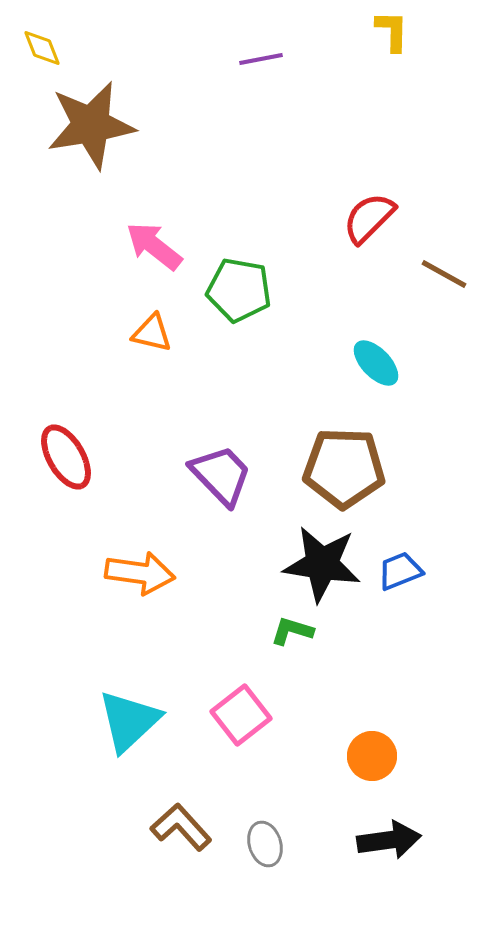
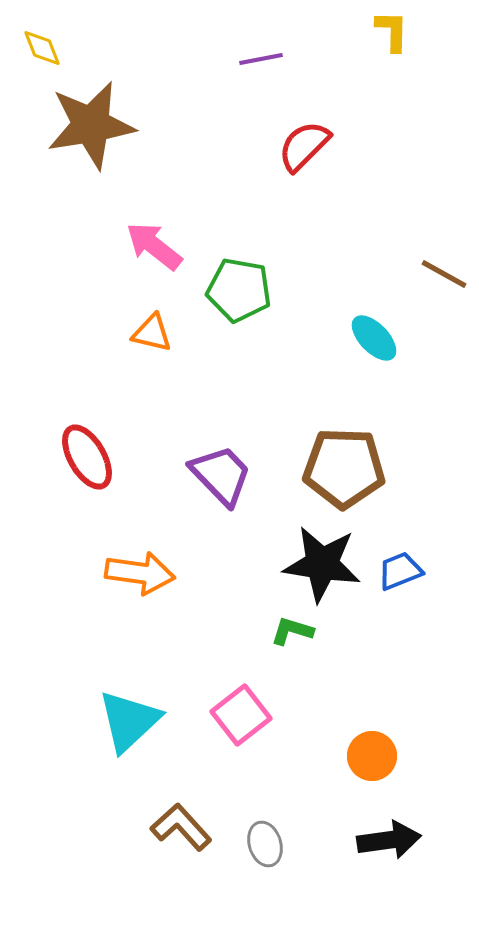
red semicircle: moved 65 px left, 72 px up
cyan ellipse: moved 2 px left, 25 px up
red ellipse: moved 21 px right
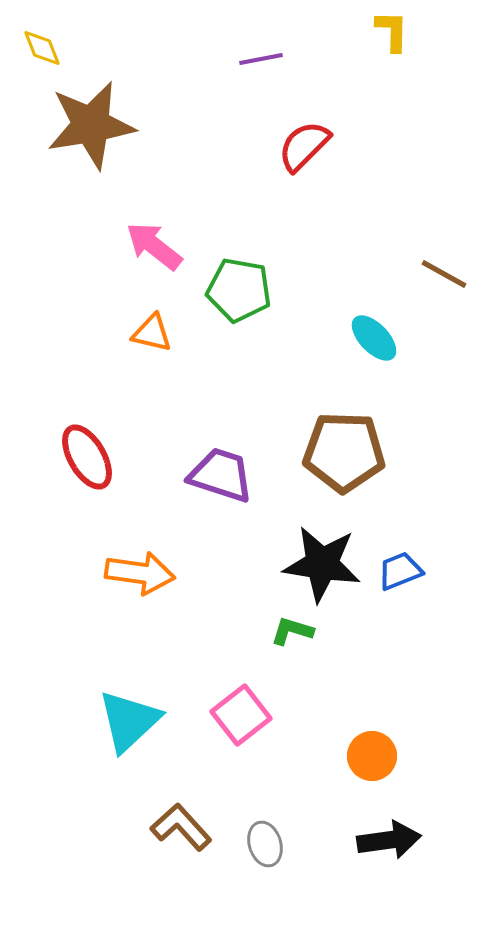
brown pentagon: moved 16 px up
purple trapezoid: rotated 28 degrees counterclockwise
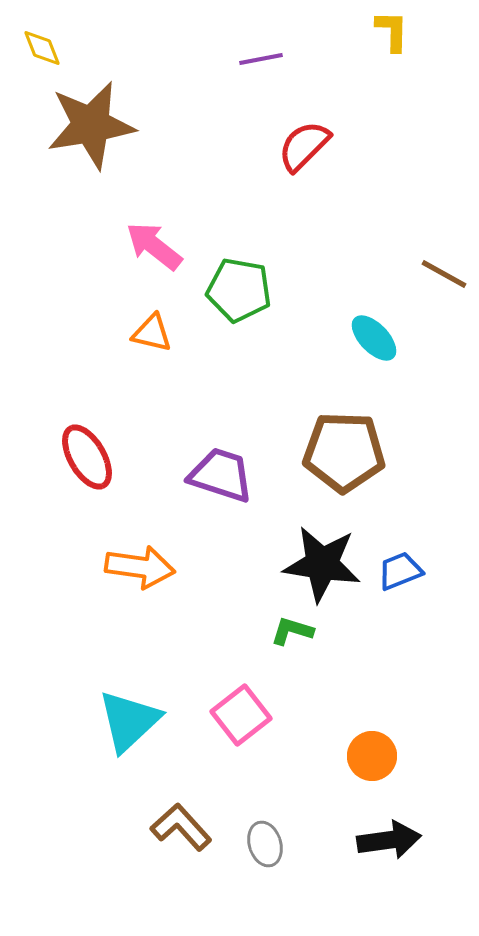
orange arrow: moved 6 px up
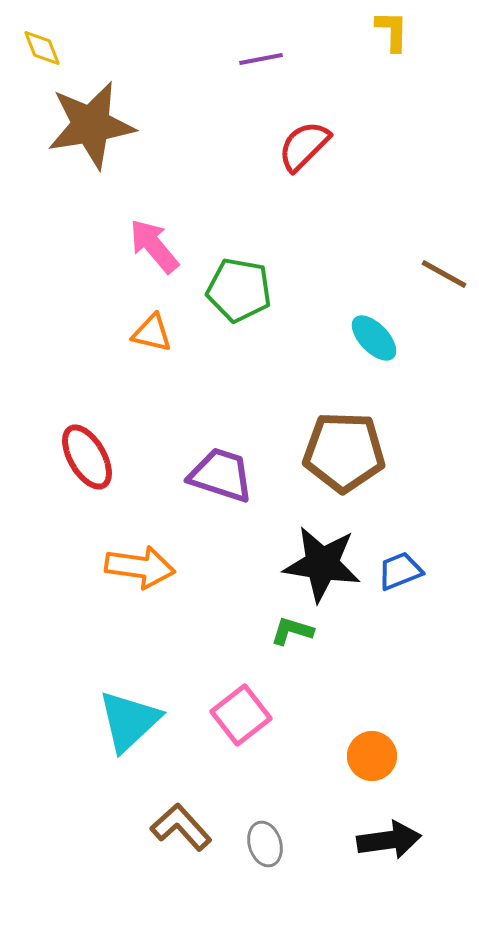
pink arrow: rotated 12 degrees clockwise
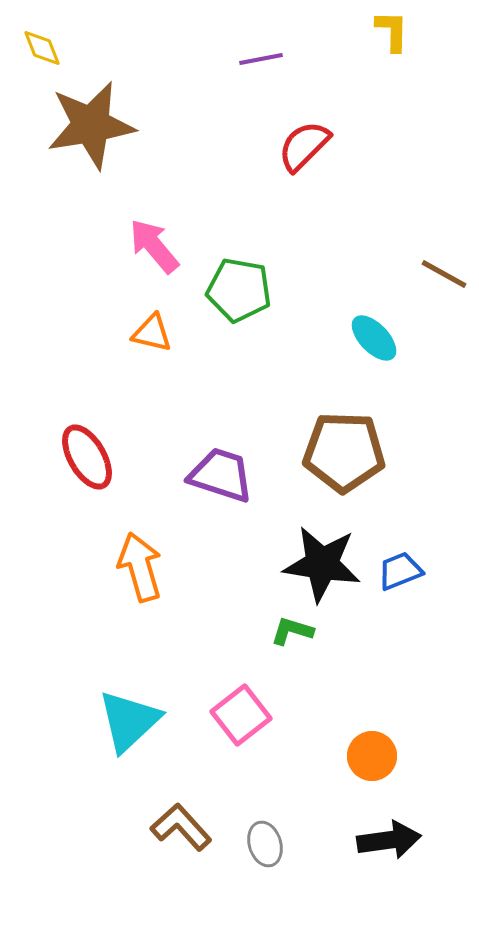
orange arrow: rotated 114 degrees counterclockwise
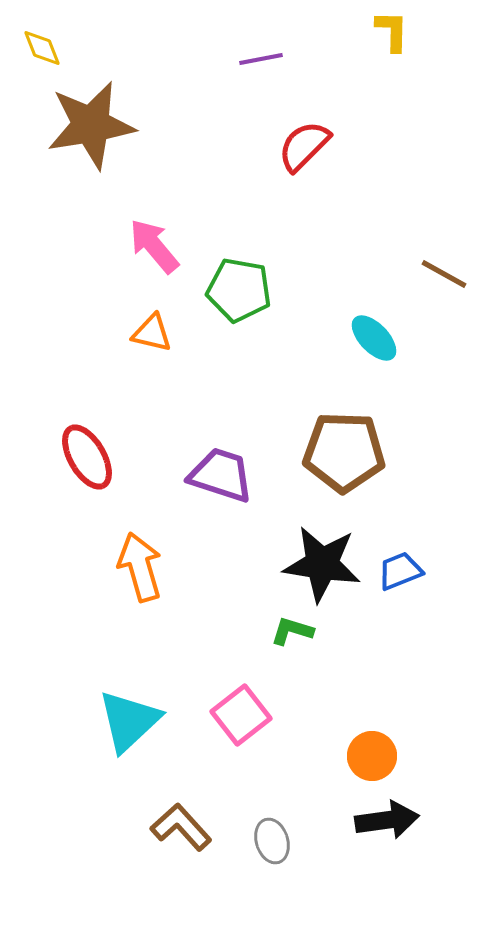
black arrow: moved 2 px left, 20 px up
gray ellipse: moved 7 px right, 3 px up
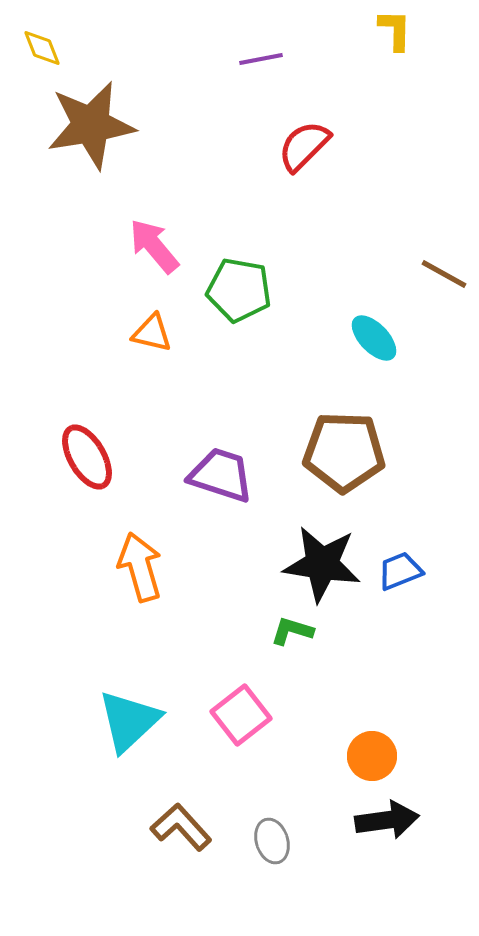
yellow L-shape: moved 3 px right, 1 px up
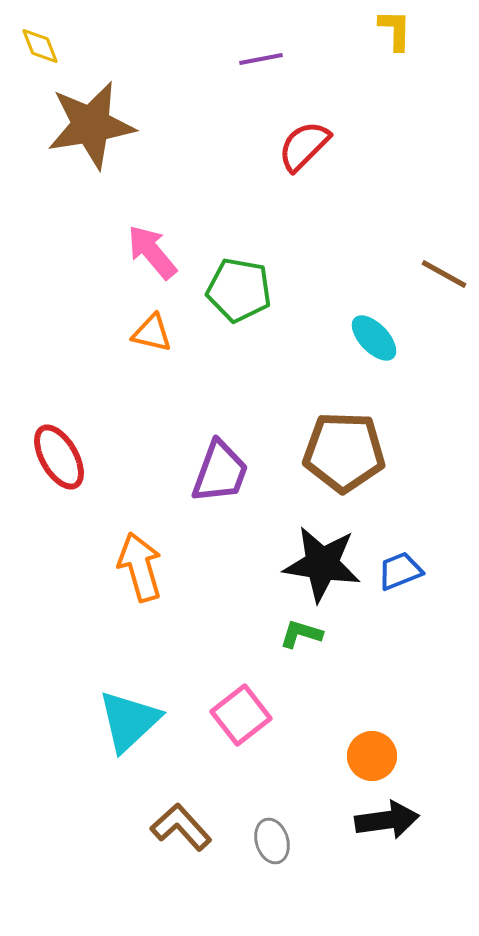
yellow diamond: moved 2 px left, 2 px up
pink arrow: moved 2 px left, 6 px down
red ellipse: moved 28 px left
purple trapezoid: moved 1 px left, 3 px up; rotated 92 degrees clockwise
green L-shape: moved 9 px right, 3 px down
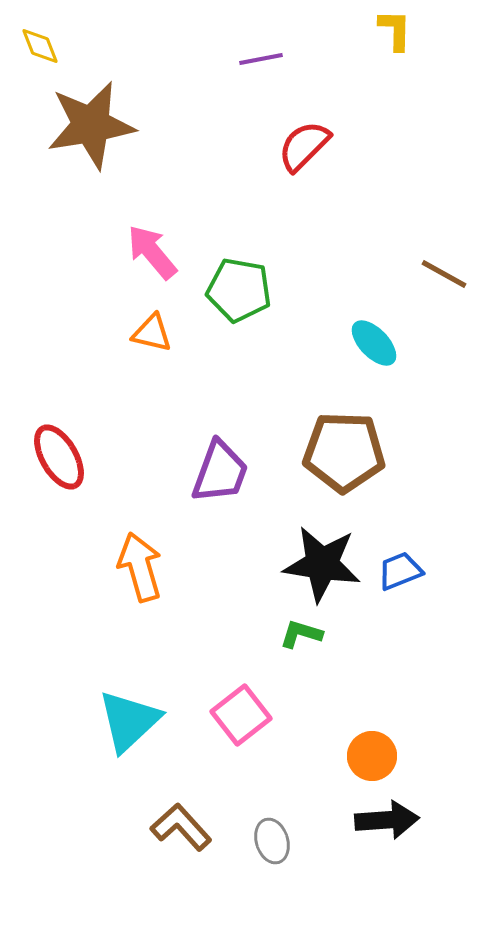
cyan ellipse: moved 5 px down
black arrow: rotated 4 degrees clockwise
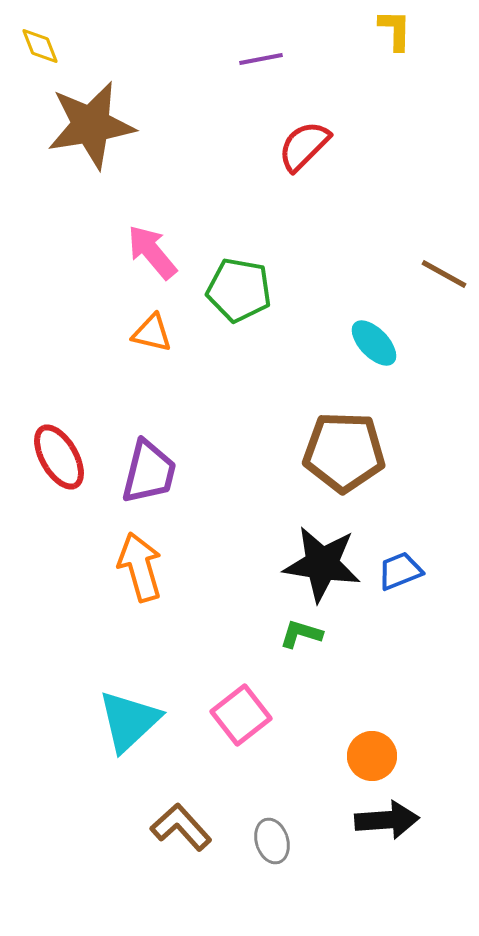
purple trapezoid: moved 71 px left; rotated 6 degrees counterclockwise
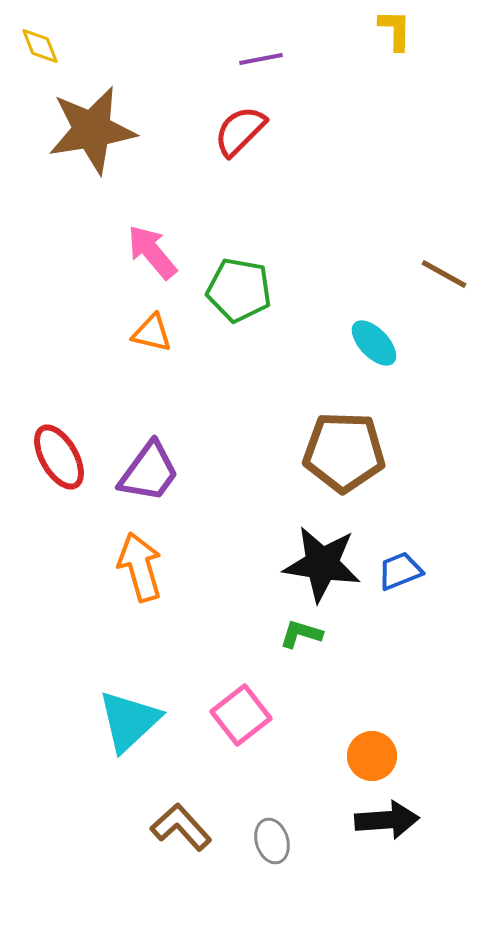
brown star: moved 1 px right, 5 px down
red semicircle: moved 64 px left, 15 px up
purple trapezoid: rotated 22 degrees clockwise
